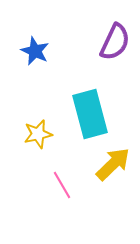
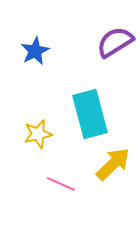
purple semicircle: rotated 147 degrees counterclockwise
blue star: rotated 20 degrees clockwise
pink line: moved 1 px left, 1 px up; rotated 36 degrees counterclockwise
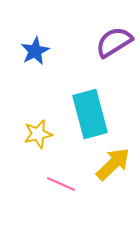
purple semicircle: moved 1 px left
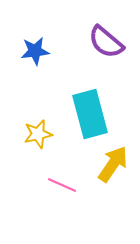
purple semicircle: moved 8 px left; rotated 108 degrees counterclockwise
blue star: rotated 20 degrees clockwise
yellow arrow: rotated 12 degrees counterclockwise
pink line: moved 1 px right, 1 px down
